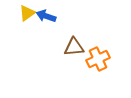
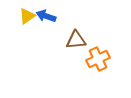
yellow triangle: moved 3 px down
brown triangle: moved 2 px right, 7 px up
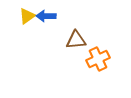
blue arrow: rotated 18 degrees counterclockwise
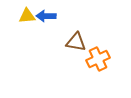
yellow triangle: rotated 30 degrees clockwise
brown triangle: moved 2 px down; rotated 15 degrees clockwise
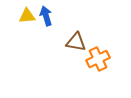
blue arrow: rotated 72 degrees clockwise
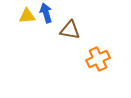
blue arrow: moved 3 px up
brown triangle: moved 6 px left, 12 px up
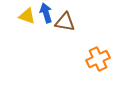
yellow triangle: rotated 24 degrees clockwise
brown triangle: moved 5 px left, 8 px up
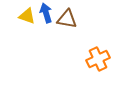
brown triangle: moved 2 px right, 3 px up
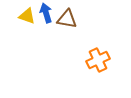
orange cross: moved 1 px down
